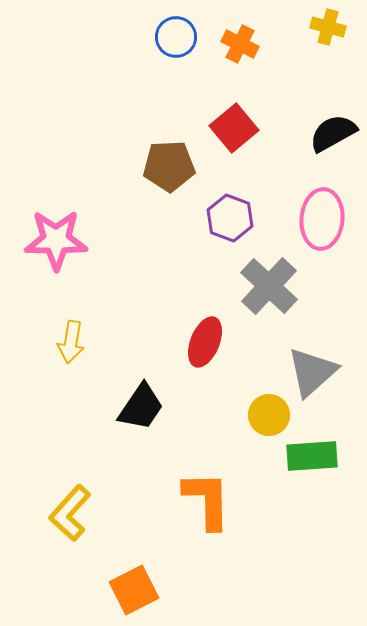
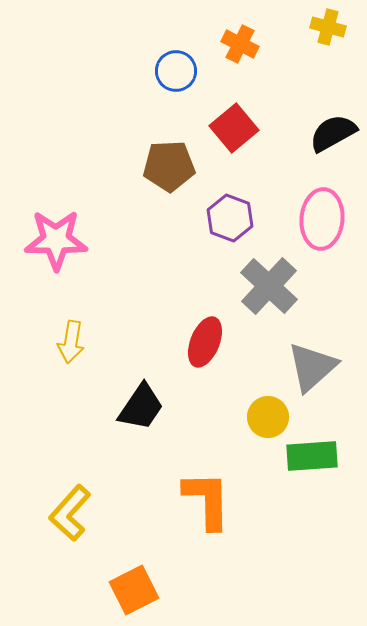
blue circle: moved 34 px down
gray triangle: moved 5 px up
yellow circle: moved 1 px left, 2 px down
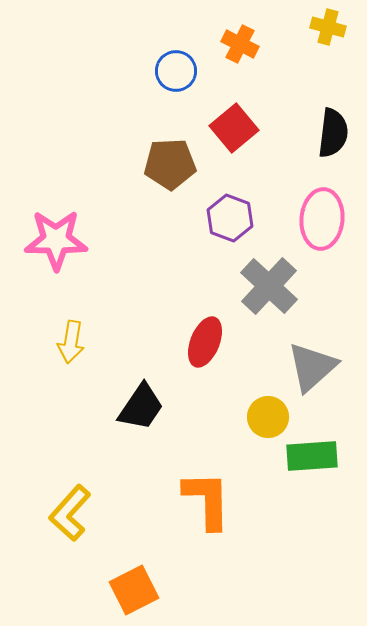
black semicircle: rotated 126 degrees clockwise
brown pentagon: moved 1 px right, 2 px up
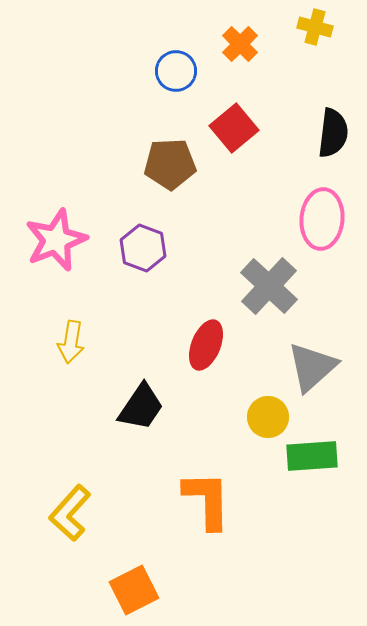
yellow cross: moved 13 px left
orange cross: rotated 18 degrees clockwise
purple hexagon: moved 87 px left, 30 px down
pink star: rotated 22 degrees counterclockwise
red ellipse: moved 1 px right, 3 px down
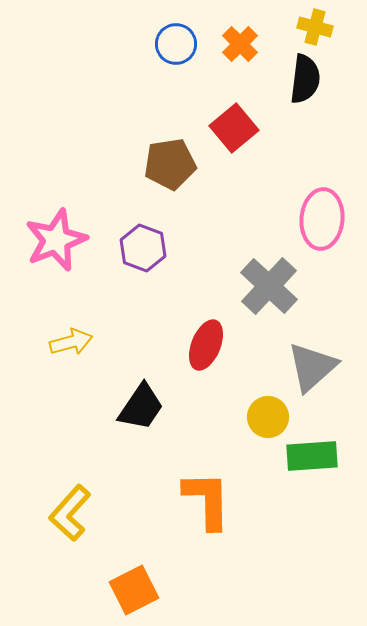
blue circle: moved 27 px up
black semicircle: moved 28 px left, 54 px up
brown pentagon: rotated 6 degrees counterclockwise
yellow arrow: rotated 114 degrees counterclockwise
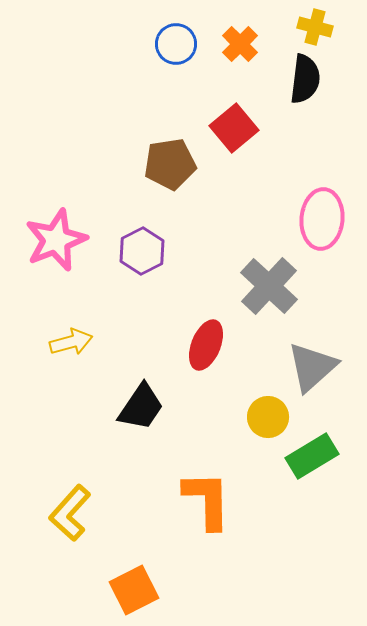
purple hexagon: moved 1 px left, 3 px down; rotated 12 degrees clockwise
green rectangle: rotated 27 degrees counterclockwise
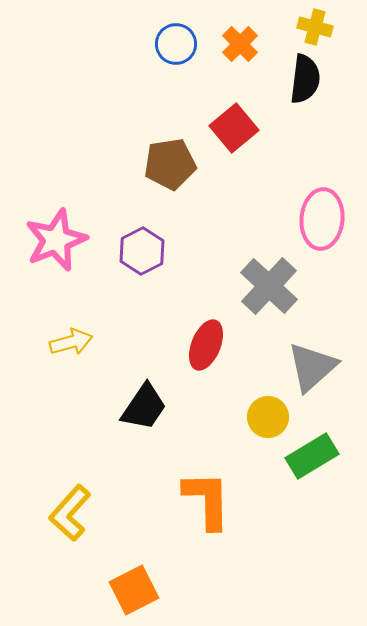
black trapezoid: moved 3 px right
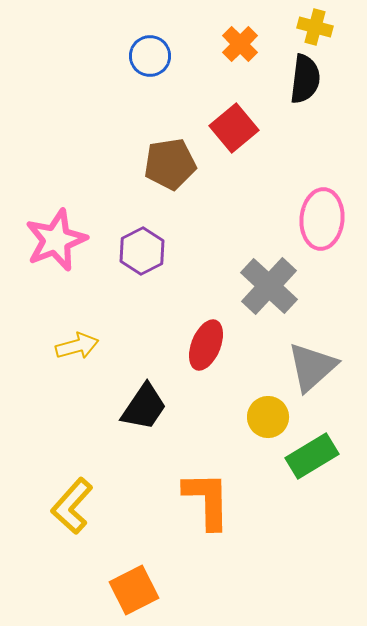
blue circle: moved 26 px left, 12 px down
yellow arrow: moved 6 px right, 4 px down
yellow L-shape: moved 2 px right, 7 px up
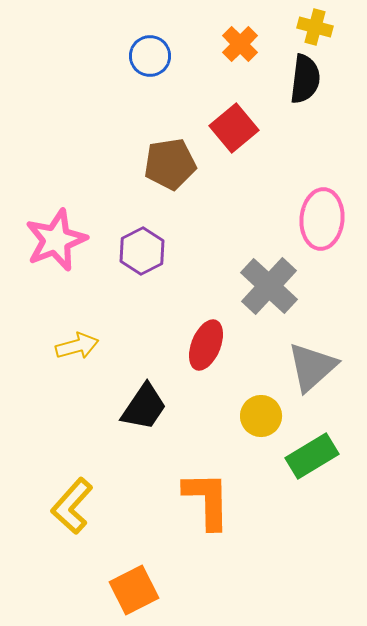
yellow circle: moved 7 px left, 1 px up
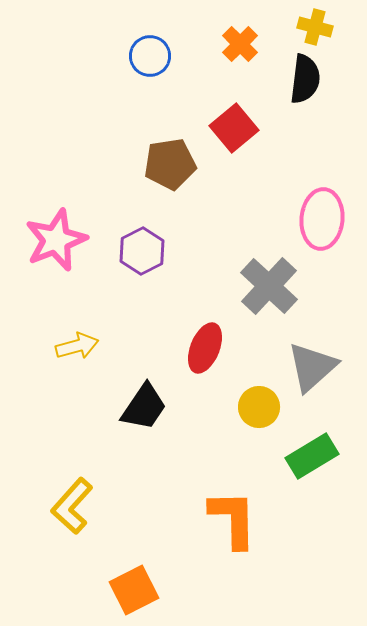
red ellipse: moved 1 px left, 3 px down
yellow circle: moved 2 px left, 9 px up
orange L-shape: moved 26 px right, 19 px down
